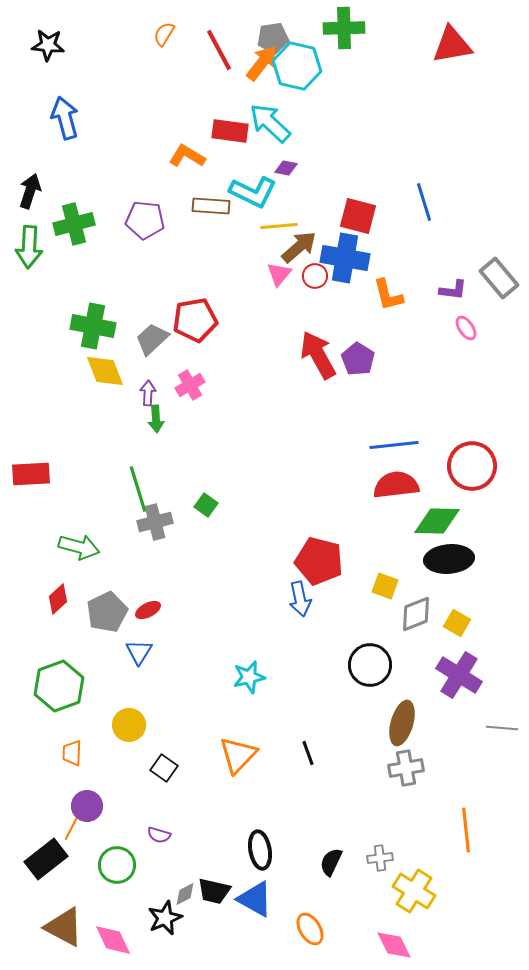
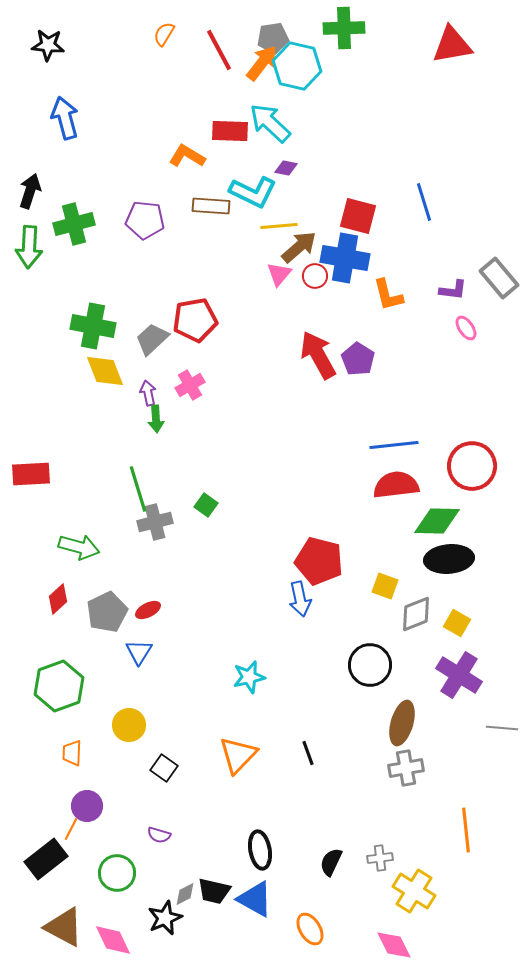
red rectangle at (230, 131): rotated 6 degrees counterclockwise
purple arrow at (148, 393): rotated 15 degrees counterclockwise
green circle at (117, 865): moved 8 px down
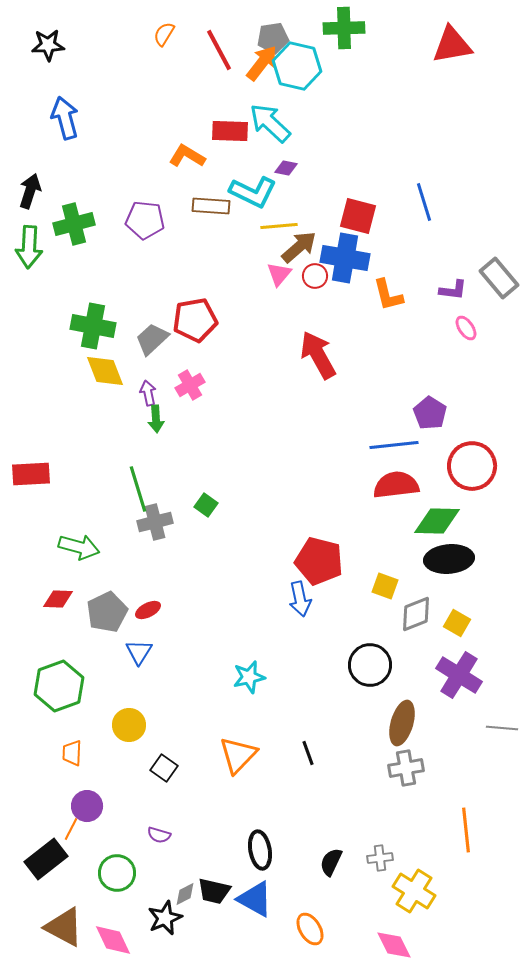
black star at (48, 45): rotated 8 degrees counterclockwise
purple pentagon at (358, 359): moved 72 px right, 54 px down
red diamond at (58, 599): rotated 44 degrees clockwise
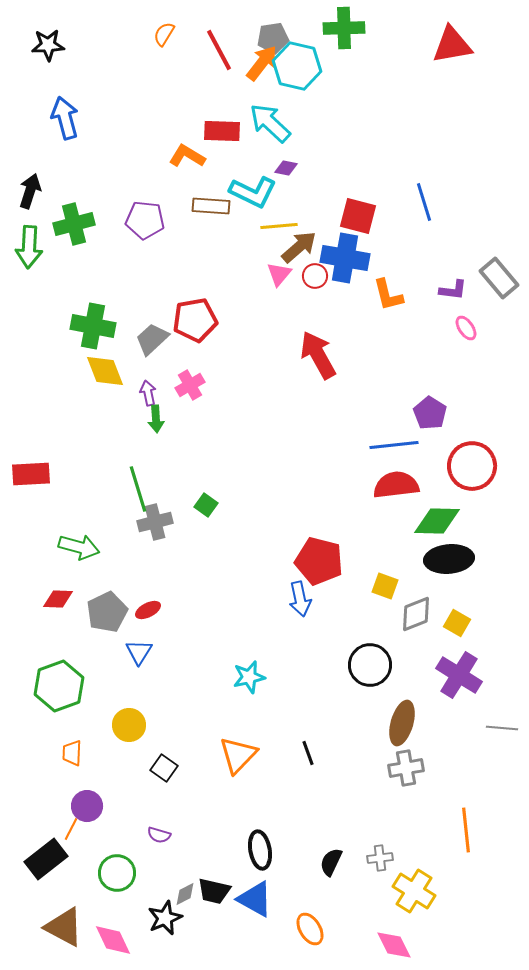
red rectangle at (230, 131): moved 8 px left
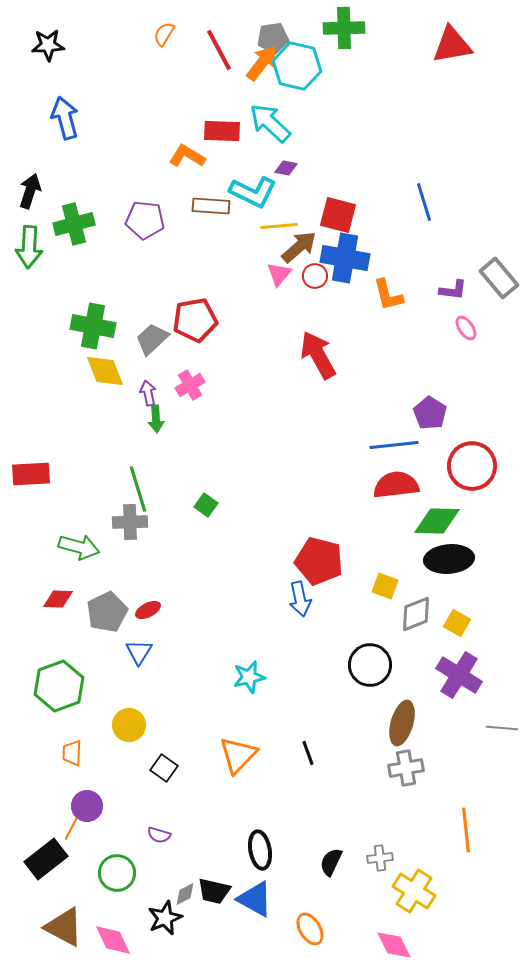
red square at (358, 216): moved 20 px left, 1 px up
gray cross at (155, 522): moved 25 px left; rotated 12 degrees clockwise
